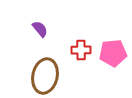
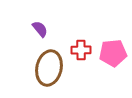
brown ellipse: moved 4 px right, 8 px up
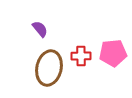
red cross: moved 6 px down
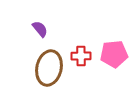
pink pentagon: moved 1 px right, 1 px down
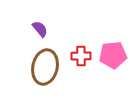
pink pentagon: moved 1 px left, 1 px down
brown ellipse: moved 4 px left, 1 px up
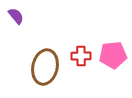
purple semicircle: moved 24 px left, 13 px up
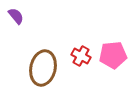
red cross: rotated 30 degrees clockwise
brown ellipse: moved 2 px left, 1 px down
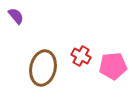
pink pentagon: moved 11 px down
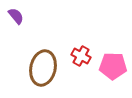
pink pentagon: rotated 8 degrees clockwise
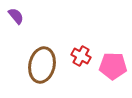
brown ellipse: moved 1 px left, 3 px up
